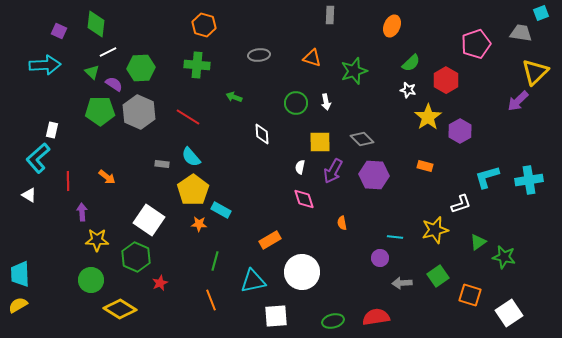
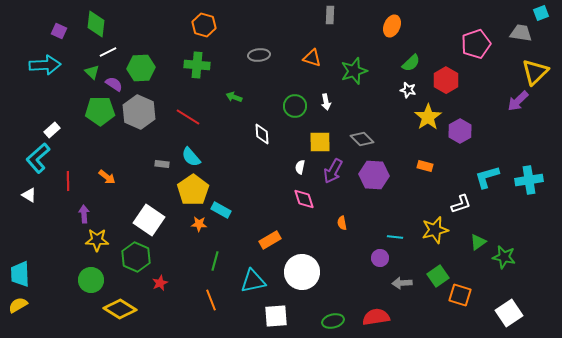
green circle at (296, 103): moved 1 px left, 3 px down
white rectangle at (52, 130): rotated 35 degrees clockwise
purple arrow at (82, 212): moved 2 px right, 2 px down
orange square at (470, 295): moved 10 px left
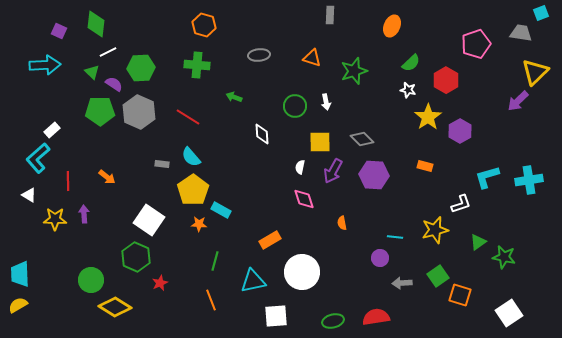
yellow star at (97, 240): moved 42 px left, 21 px up
yellow diamond at (120, 309): moved 5 px left, 2 px up
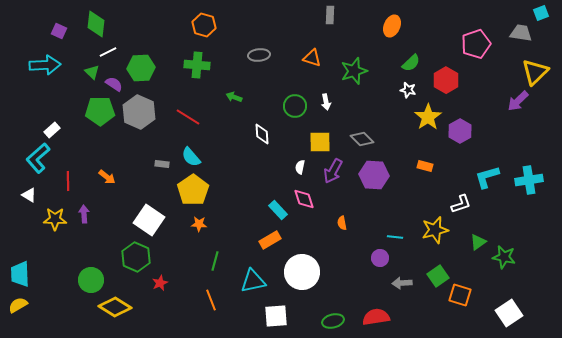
cyan rectangle at (221, 210): moved 57 px right; rotated 18 degrees clockwise
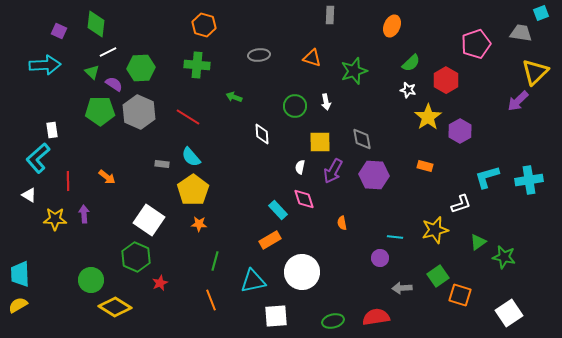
white rectangle at (52, 130): rotated 56 degrees counterclockwise
gray diamond at (362, 139): rotated 35 degrees clockwise
gray arrow at (402, 283): moved 5 px down
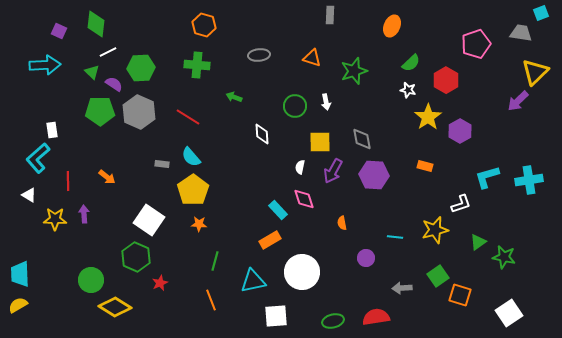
purple circle at (380, 258): moved 14 px left
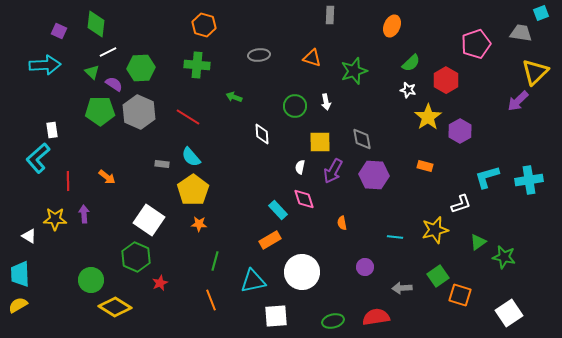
white triangle at (29, 195): moved 41 px down
purple circle at (366, 258): moved 1 px left, 9 px down
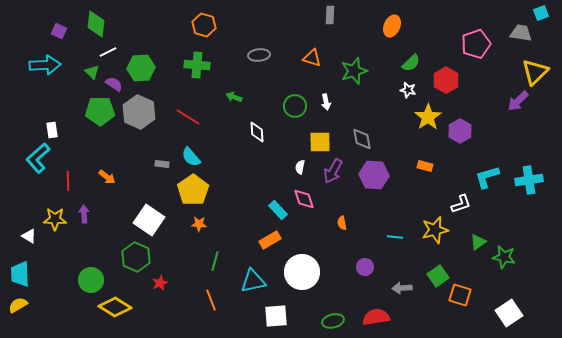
white diamond at (262, 134): moved 5 px left, 2 px up
